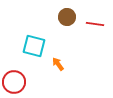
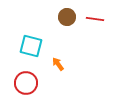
red line: moved 5 px up
cyan square: moved 3 px left
red circle: moved 12 px right, 1 px down
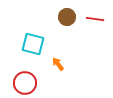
cyan square: moved 2 px right, 2 px up
red circle: moved 1 px left
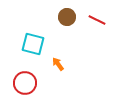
red line: moved 2 px right, 1 px down; rotated 18 degrees clockwise
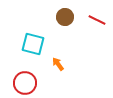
brown circle: moved 2 px left
